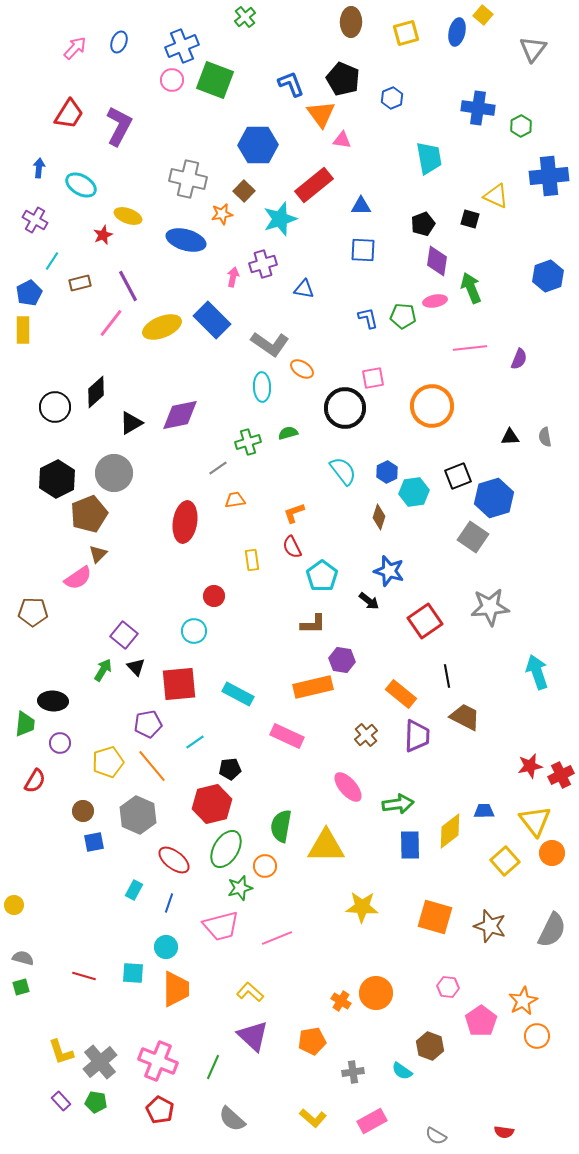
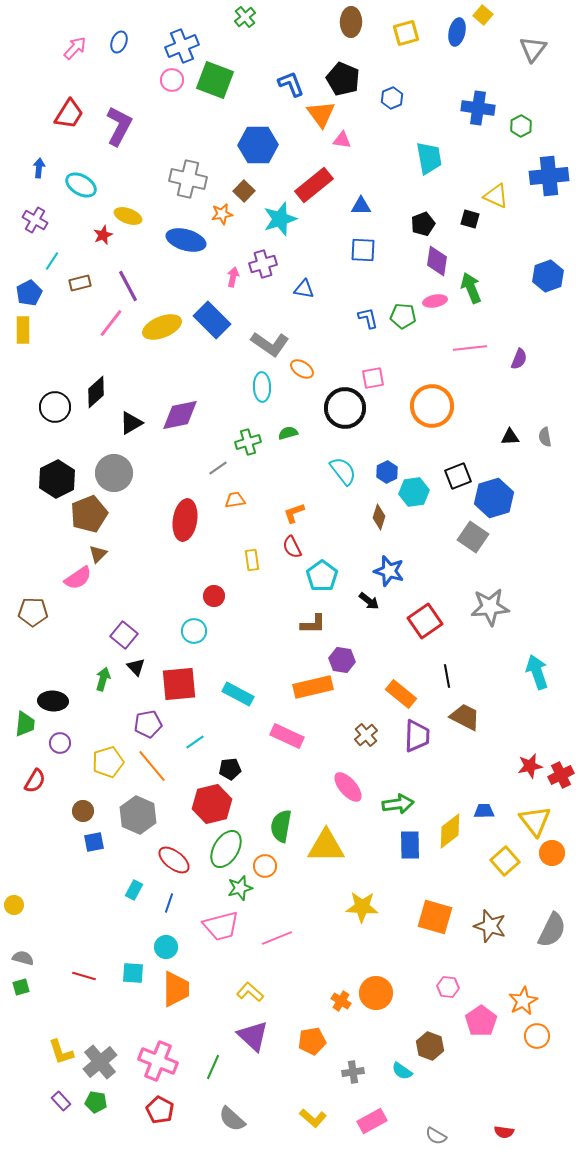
red ellipse at (185, 522): moved 2 px up
green arrow at (103, 670): moved 9 px down; rotated 15 degrees counterclockwise
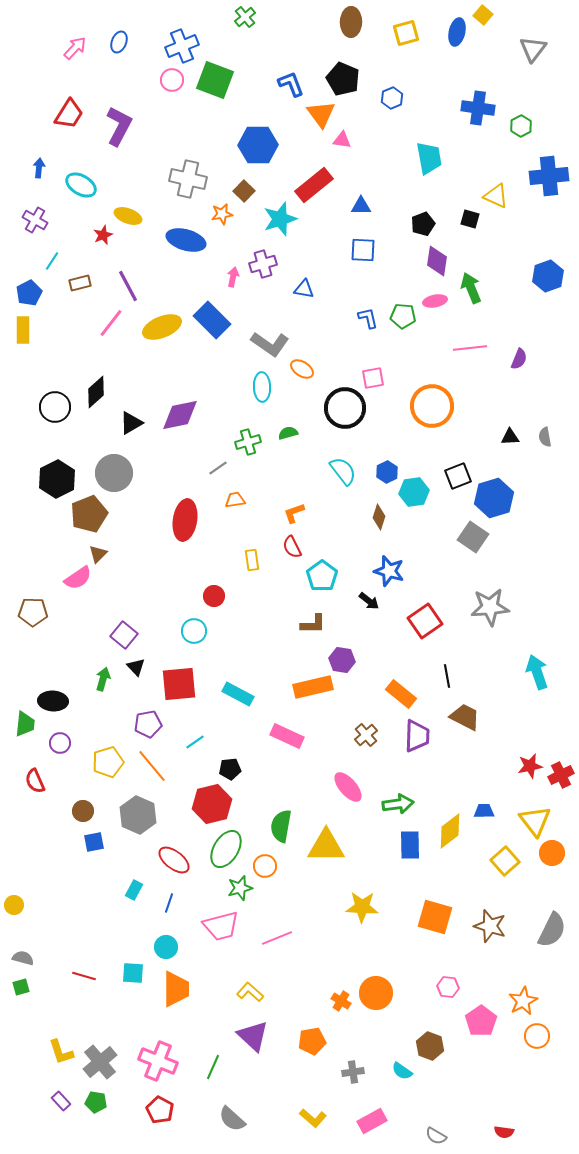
red semicircle at (35, 781): rotated 125 degrees clockwise
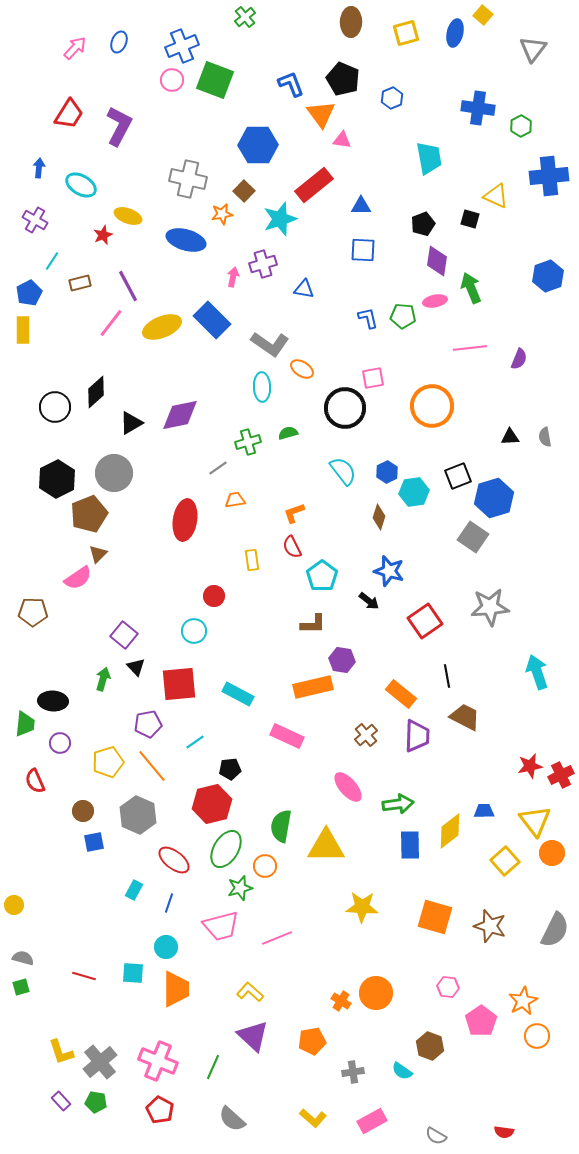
blue ellipse at (457, 32): moved 2 px left, 1 px down
gray semicircle at (552, 930): moved 3 px right
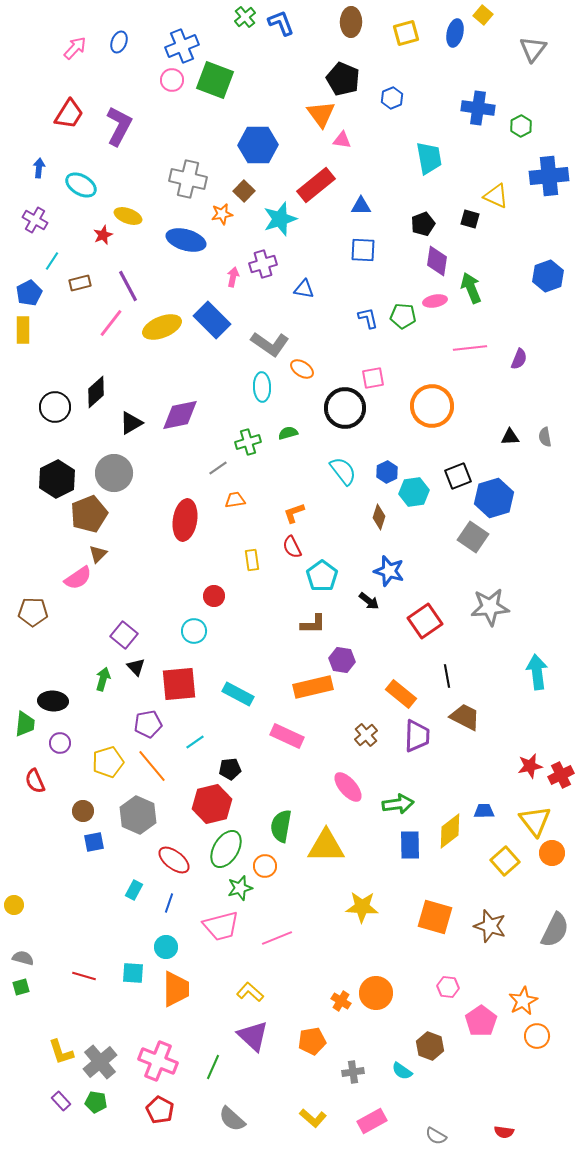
blue L-shape at (291, 84): moved 10 px left, 61 px up
red rectangle at (314, 185): moved 2 px right
cyan arrow at (537, 672): rotated 12 degrees clockwise
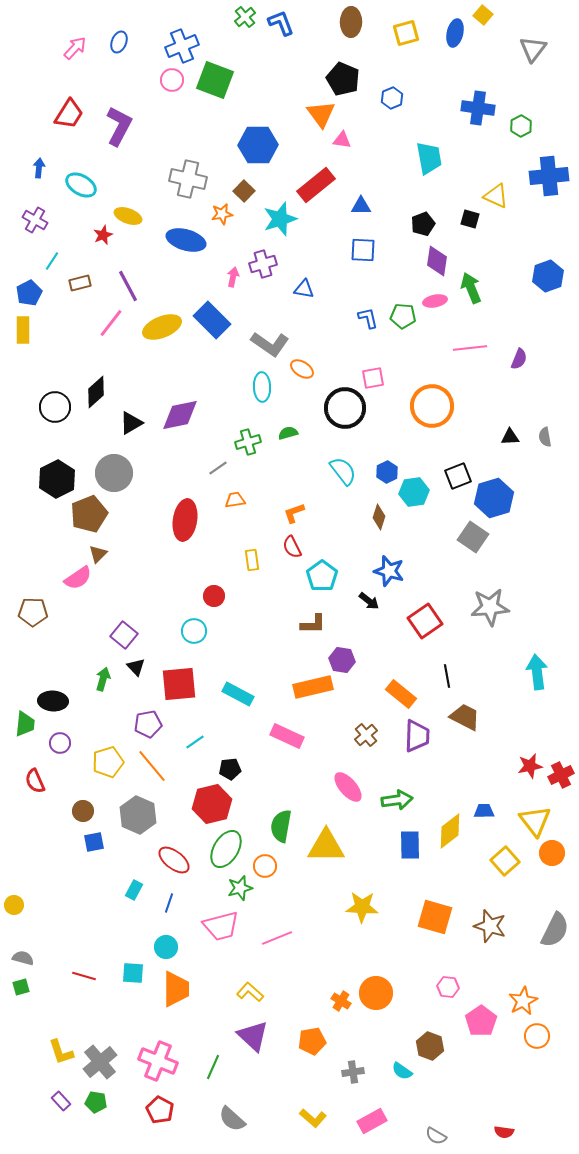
green arrow at (398, 804): moved 1 px left, 4 px up
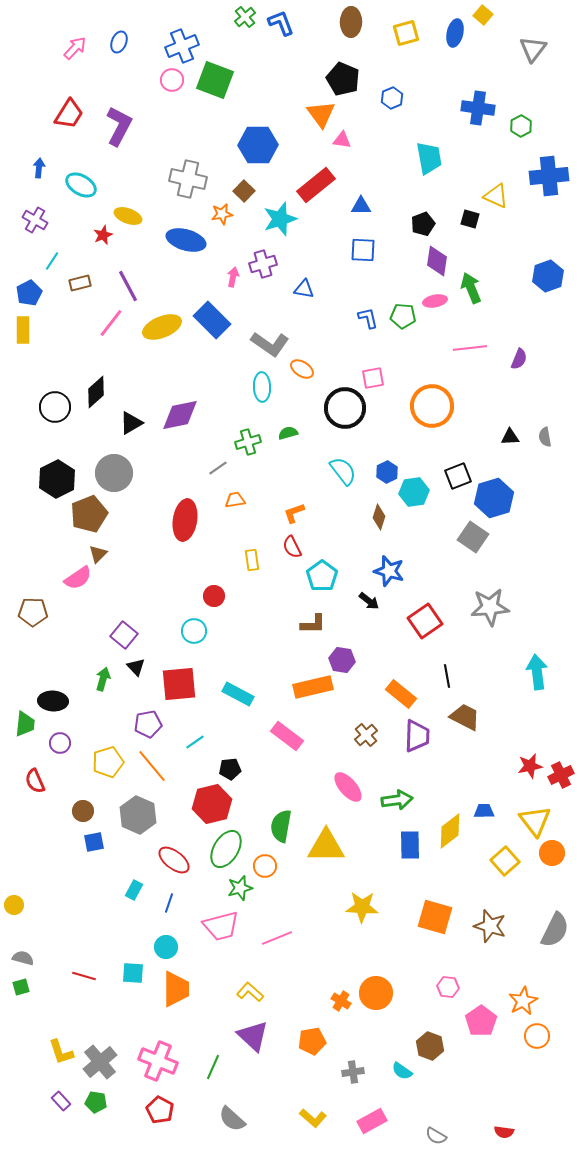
pink rectangle at (287, 736): rotated 12 degrees clockwise
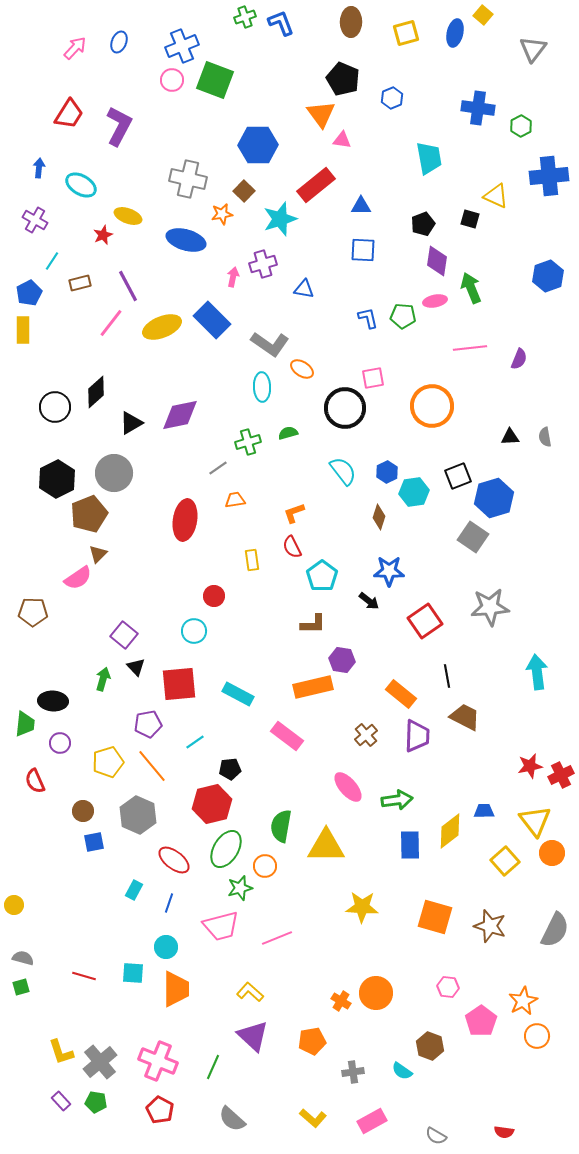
green cross at (245, 17): rotated 20 degrees clockwise
blue star at (389, 571): rotated 16 degrees counterclockwise
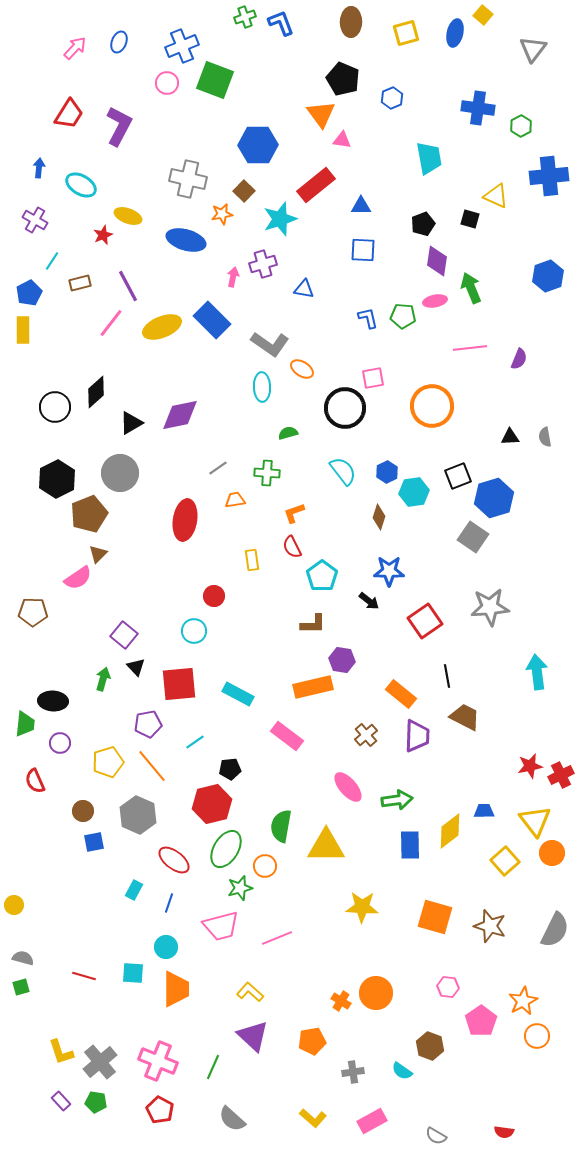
pink circle at (172, 80): moved 5 px left, 3 px down
green cross at (248, 442): moved 19 px right, 31 px down; rotated 20 degrees clockwise
gray circle at (114, 473): moved 6 px right
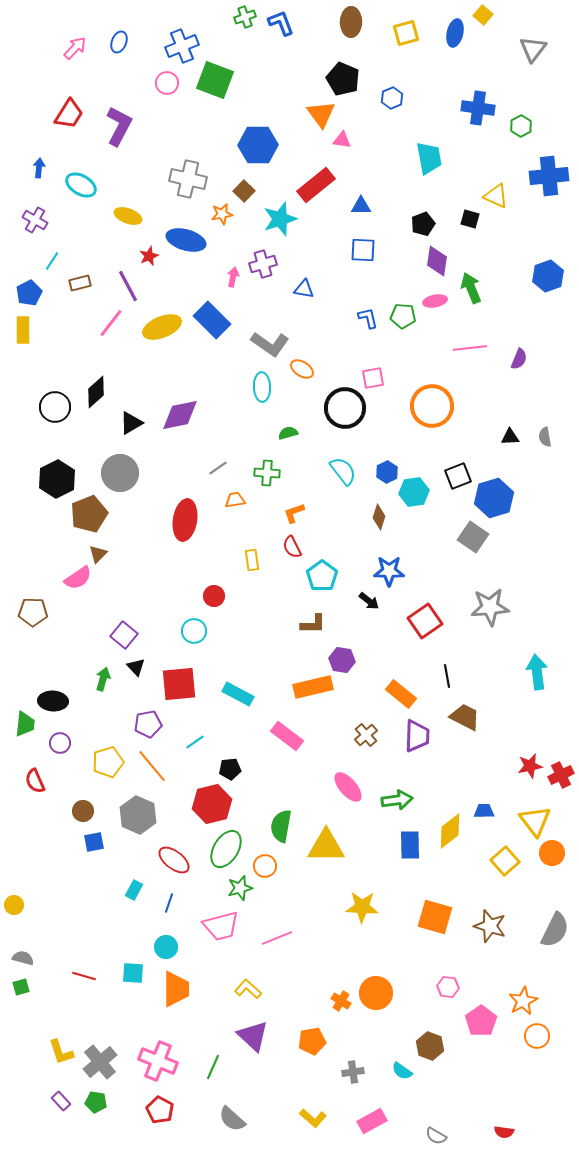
red star at (103, 235): moved 46 px right, 21 px down
yellow L-shape at (250, 992): moved 2 px left, 3 px up
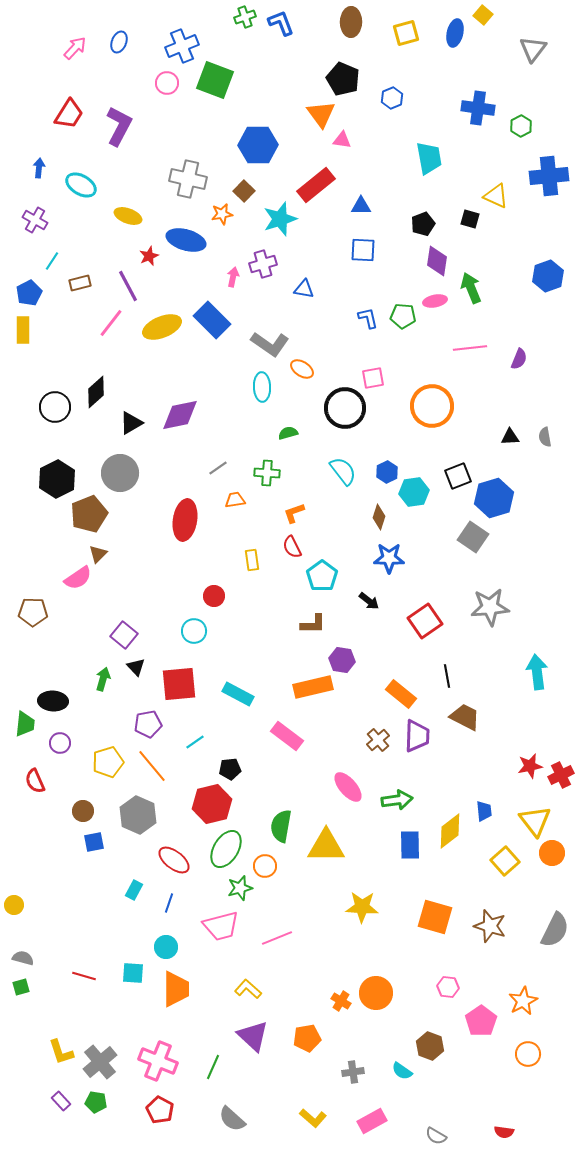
blue star at (389, 571): moved 13 px up
brown cross at (366, 735): moved 12 px right, 5 px down
blue trapezoid at (484, 811): rotated 85 degrees clockwise
orange circle at (537, 1036): moved 9 px left, 18 px down
orange pentagon at (312, 1041): moved 5 px left, 3 px up
